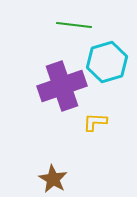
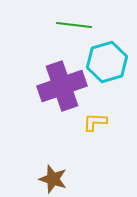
brown star: rotated 12 degrees counterclockwise
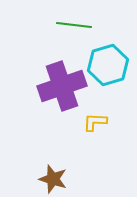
cyan hexagon: moved 1 px right, 3 px down
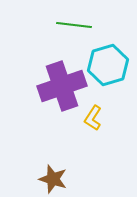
yellow L-shape: moved 2 px left, 4 px up; rotated 60 degrees counterclockwise
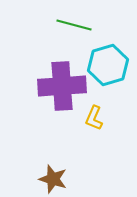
green line: rotated 8 degrees clockwise
purple cross: rotated 15 degrees clockwise
yellow L-shape: moved 1 px right; rotated 10 degrees counterclockwise
